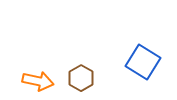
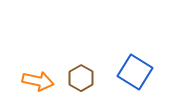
blue square: moved 8 px left, 10 px down
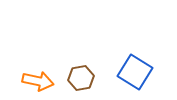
brown hexagon: rotated 20 degrees clockwise
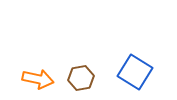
orange arrow: moved 2 px up
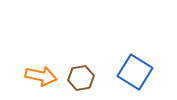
orange arrow: moved 3 px right, 3 px up
